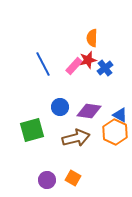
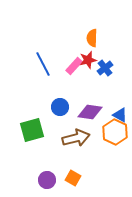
purple diamond: moved 1 px right, 1 px down
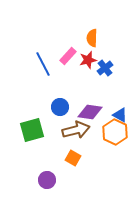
pink rectangle: moved 6 px left, 10 px up
brown arrow: moved 8 px up
orange square: moved 20 px up
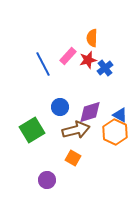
purple diamond: rotated 25 degrees counterclockwise
green square: rotated 15 degrees counterclockwise
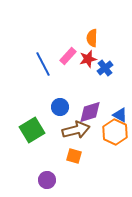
red star: moved 1 px up
orange square: moved 1 px right, 2 px up; rotated 14 degrees counterclockwise
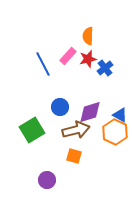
orange semicircle: moved 4 px left, 2 px up
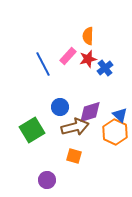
blue triangle: rotated 14 degrees clockwise
brown arrow: moved 1 px left, 3 px up
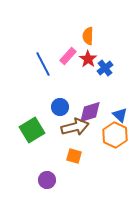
red star: rotated 24 degrees counterclockwise
orange hexagon: moved 3 px down
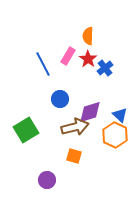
pink rectangle: rotated 12 degrees counterclockwise
blue circle: moved 8 px up
green square: moved 6 px left
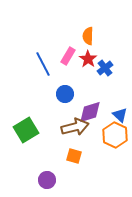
blue circle: moved 5 px right, 5 px up
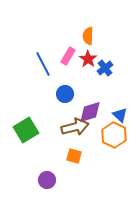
orange hexagon: moved 1 px left
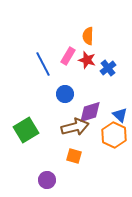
red star: moved 1 px left, 1 px down; rotated 18 degrees counterclockwise
blue cross: moved 3 px right
